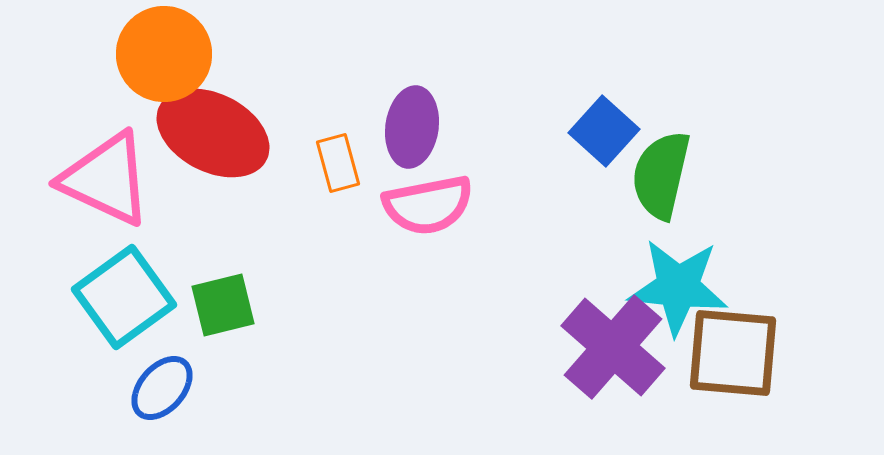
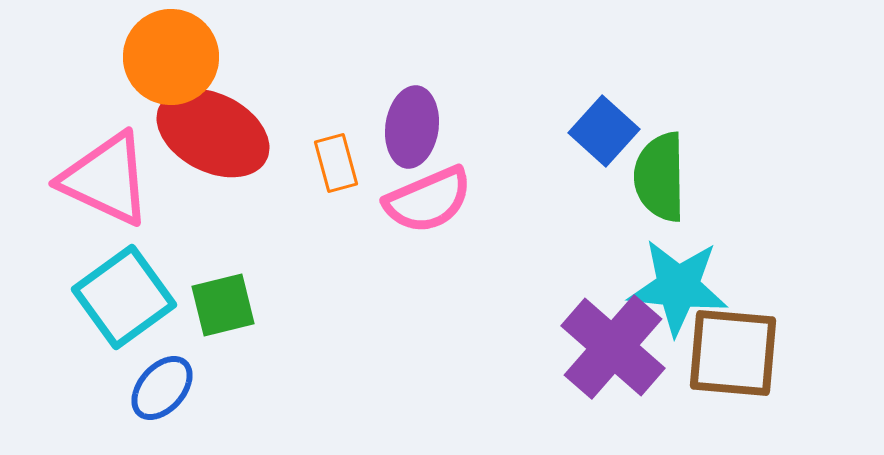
orange circle: moved 7 px right, 3 px down
orange rectangle: moved 2 px left
green semicircle: moved 1 px left, 2 px down; rotated 14 degrees counterclockwise
pink semicircle: moved 5 px up; rotated 12 degrees counterclockwise
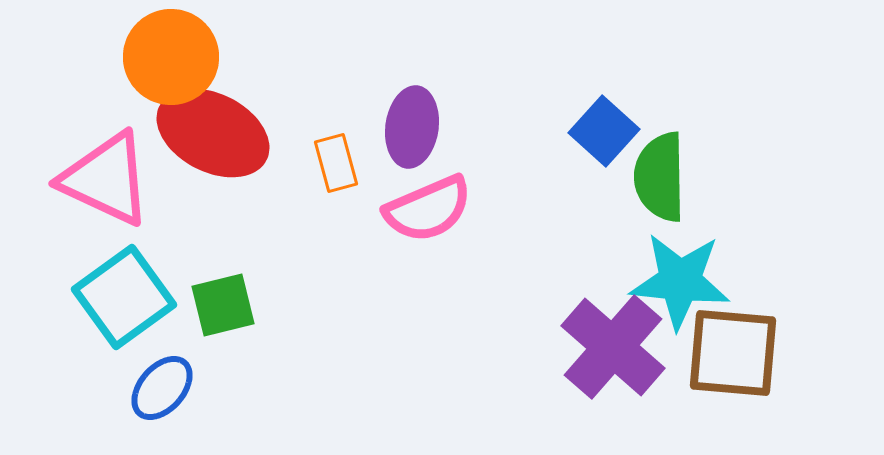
pink semicircle: moved 9 px down
cyan star: moved 2 px right, 6 px up
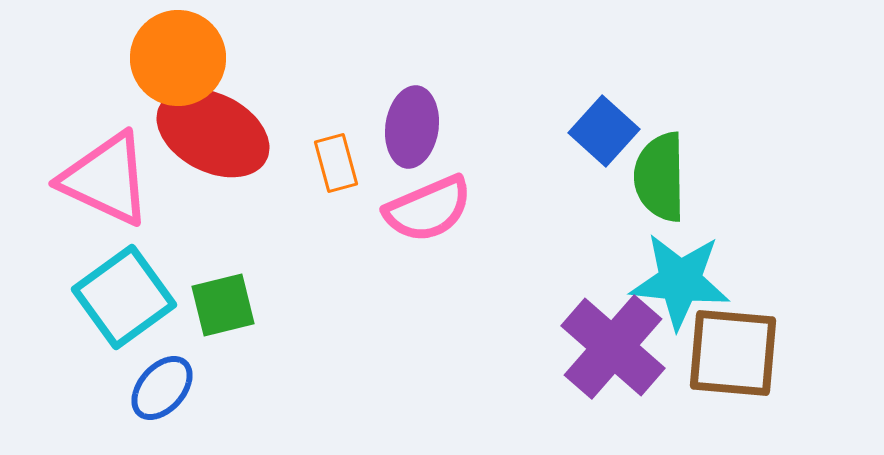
orange circle: moved 7 px right, 1 px down
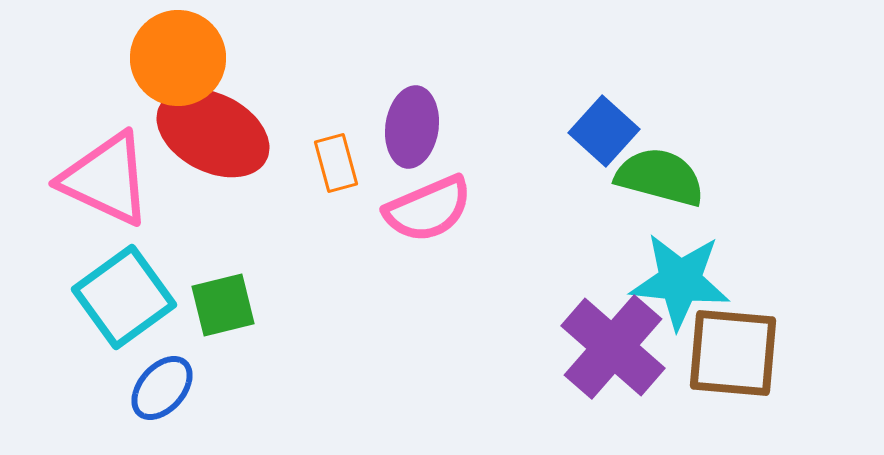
green semicircle: rotated 106 degrees clockwise
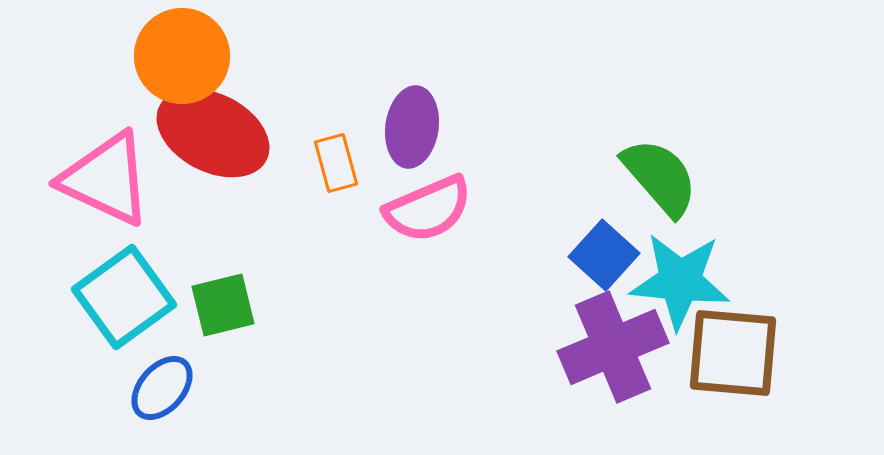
orange circle: moved 4 px right, 2 px up
blue square: moved 124 px down
green semicircle: rotated 34 degrees clockwise
purple cross: rotated 26 degrees clockwise
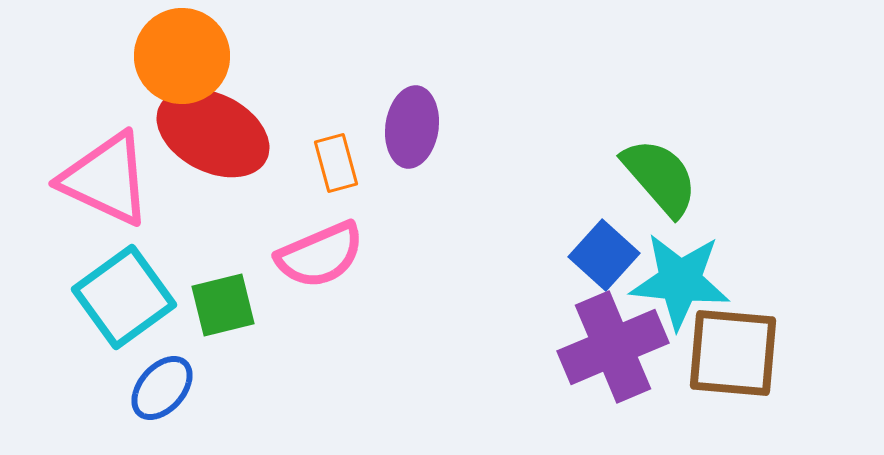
pink semicircle: moved 108 px left, 46 px down
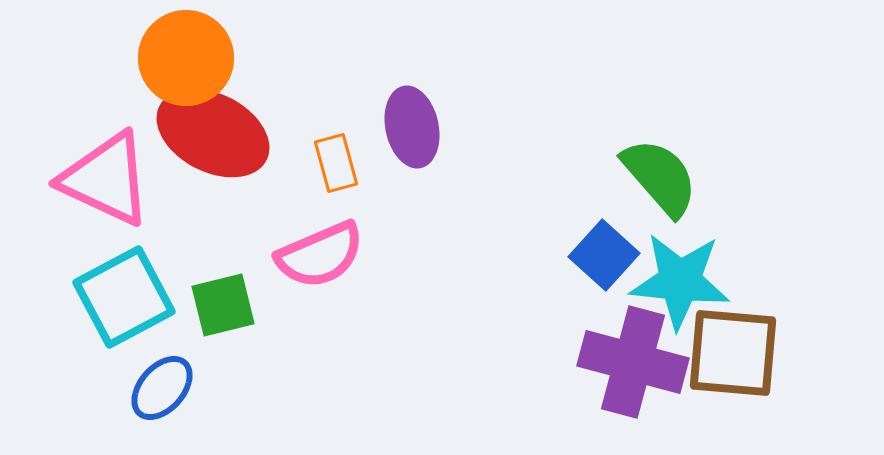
orange circle: moved 4 px right, 2 px down
purple ellipse: rotated 20 degrees counterclockwise
cyan square: rotated 8 degrees clockwise
purple cross: moved 20 px right, 15 px down; rotated 38 degrees clockwise
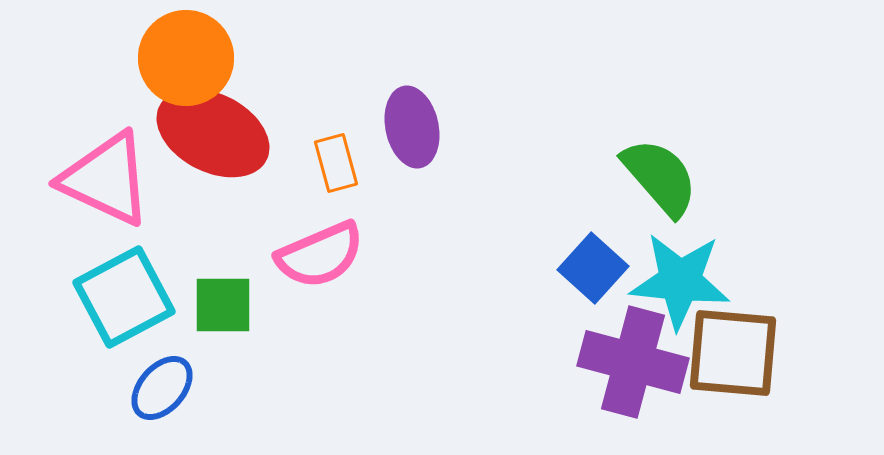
blue square: moved 11 px left, 13 px down
green square: rotated 14 degrees clockwise
